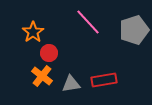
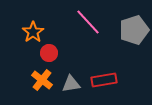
orange cross: moved 4 px down
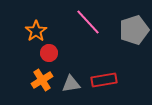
orange star: moved 3 px right, 1 px up
orange cross: rotated 20 degrees clockwise
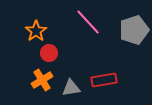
gray triangle: moved 4 px down
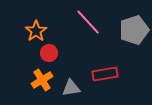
red rectangle: moved 1 px right, 6 px up
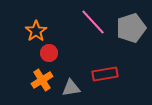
pink line: moved 5 px right
gray pentagon: moved 3 px left, 2 px up
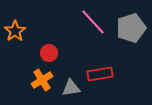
orange star: moved 21 px left
red rectangle: moved 5 px left
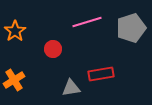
pink line: moved 6 px left; rotated 64 degrees counterclockwise
red circle: moved 4 px right, 4 px up
red rectangle: moved 1 px right
orange cross: moved 28 px left
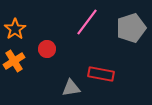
pink line: rotated 36 degrees counterclockwise
orange star: moved 2 px up
red circle: moved 6 px left
red rectangle: rotated 20 degrees clockwise
orange cross: moved 19 px up
